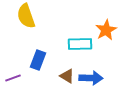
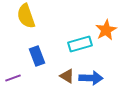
cyan rectangle: rotated 15 degrees counterclockwise
blue rectangle: moved 1 px left, 4 px up; rotated 42 degrees counterclockwise
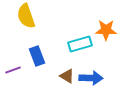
orange star: rotated 30 degrees clockwise
purple line: moved 8 px up
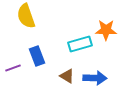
purple line: moved 2 px up
blue arrow: moved 4 px right
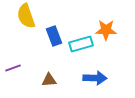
cyan rectangle: moved 1 px right
blue rectangle: moved 17 px right, 20 px up
brown triangle: moved 18 px left, 4 px down; rotated 35 degrees counterclockwise
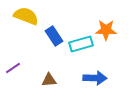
yellow semicircle: rotated 130 degrees clockwise
blue rectangle: rotated 12 degrees counterclockwise
purple line: rotated 14 degrees counterclockwise
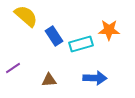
yellow semicircle: rotated 20 degrees clockwise
orange star: moved 3 px right
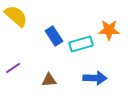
yellow semicircle: moved 10 px left
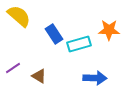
yellow semicircle: moved 3 px right
blue rectangle: moved 2 px up
cyan rectangle: moved 2 px left
brown triangle: moved 10 px left, 4 px up; rotated 35 degrees clockwise
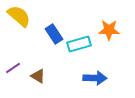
brown triangle: moved 1 px left
